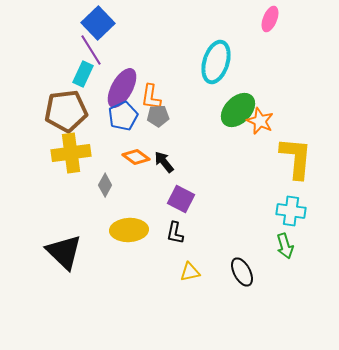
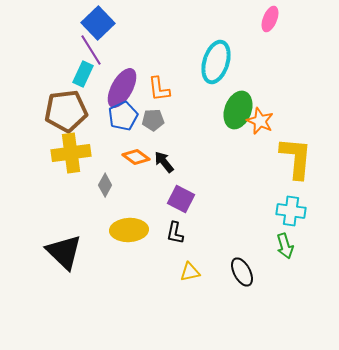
orange L-shape: moved 8 px right, 8 px up; rotated 16 degrees counterclockwise
green ellipse: rotated 24 degrees counterclockwise
gray pentagon: moved 5 px left, 4 px down
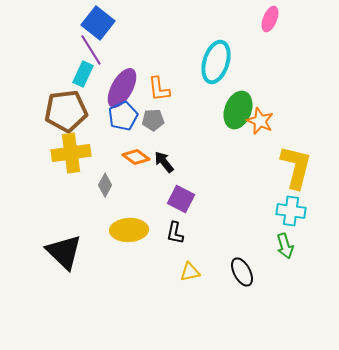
blue square: rotated 8 degrees counterclockwise
yellow L-shape: moved 9 px down; rotated 9 degrees clockwise
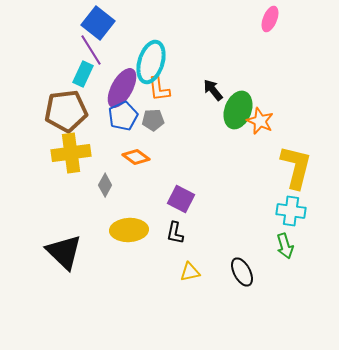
cyan ellipse: moved 65 px left
black arrow: moved 49 px right, 72 px up
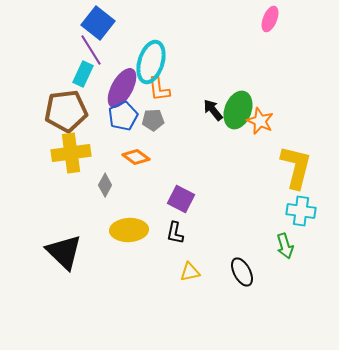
black arrow: moved 20 px down
cyan cross: moved 10 px right
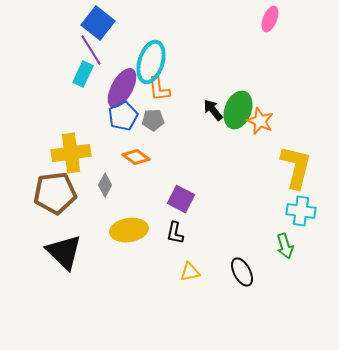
brown pentagon: moved 11 px left, 82 px down
yellow ellipse: rotated 6 degrees counterclockwise
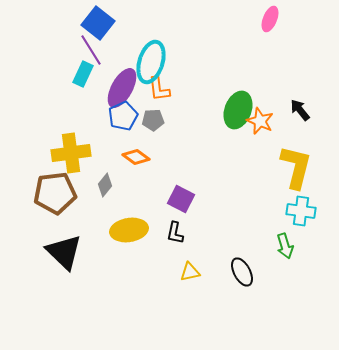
black arrow: moved 87 px right
gray diamond: rotated 10 degrees clockwise
